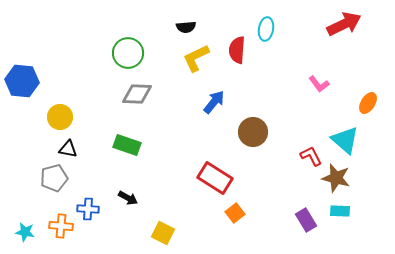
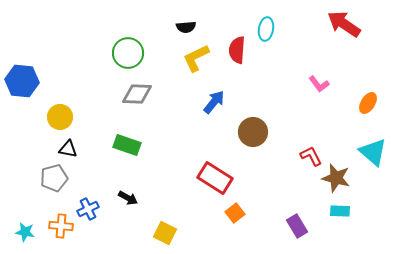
red arrow: rotated 120 degrees counterclockwise
cyan triangle: moved 28 px right, 12 px down
blue cross: rotated 30 degrees counterclockwise
purple rectangle: moved 9 px left, 6 px down
yellow square: moved 2 px right
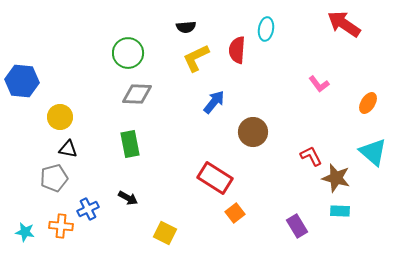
green rectangle: moved 3 px right, 1 px up; rotated 60 degrees clockwise
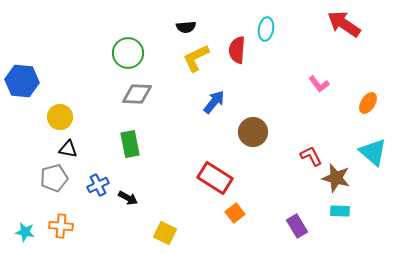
blue cross: moved 10 px right, 24 px up
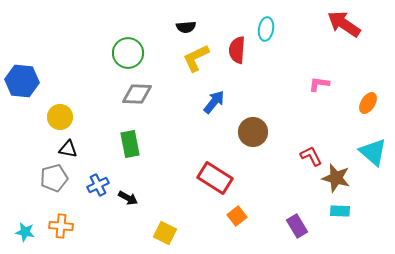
pink L-shape: rotated 135 degrees clockwise
orange square: moved 2 px right, 3 px down
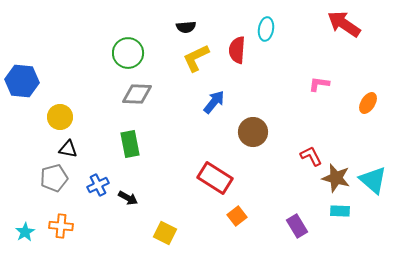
cyan triangle: moved 28 px down
cyan star: rotated 30 degrees clockwise
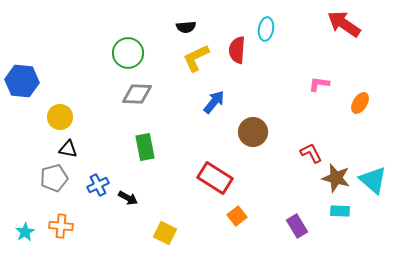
orange ellipse: moved 8 px left
green rectangle: moved 15 px right, 3 px down
red L-shape: moved 3 px up
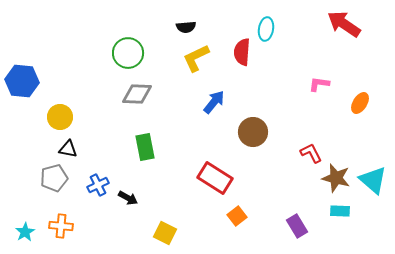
red semicircle: moved 5 px right, 2 px down
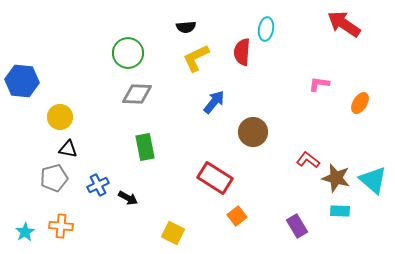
red L-shape: moved 3 px left, 7 px down; rotated 25 degrees counterclockwise
yellow square: moved 8 px right
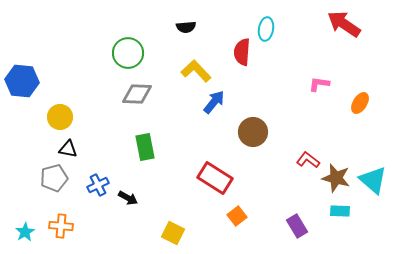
yellow L-shape: moved 13 px down; rotated 72 degrees clockwise
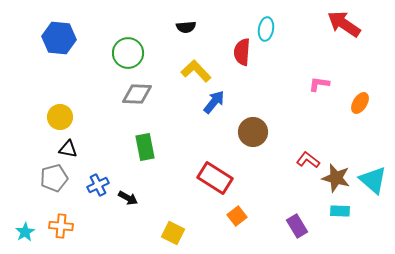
blue hexagon: moved 37 px right, 43 px up
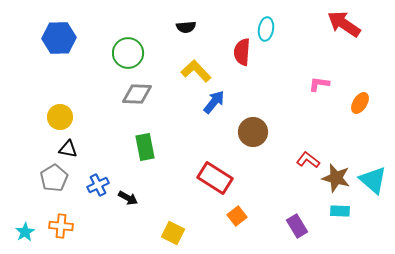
blue hexagon: rotated 8 degrees counterclockwise
gray pentagon: rotated 16 degrees counterclockwise
